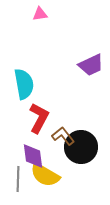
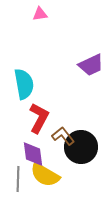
purple diamond: moved 2 px up
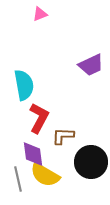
pink triangle: rotated 14 degrees counterclockwise
cyan semicircle: moved 1 px down
brown L-shape: rotated 50 degrees counterclockwise
black circle: moved 10 px right, 15 px down
gray line: rotated 15 degrees counterclockwise
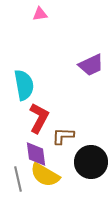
pink triangle: rotated 14 degrees clockwise
purple diamond: moved 3 px right
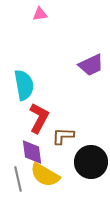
purple diamond: moved 4 px left, 2 px up
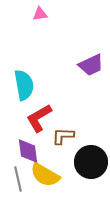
red L-shape: rotated 148 degrees counterclockwise
purple diamond: moved 4 px left, 1 px up
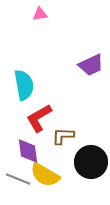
gray line: rotated 55 degrees counterclockwise
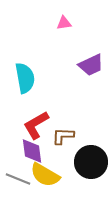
pink triangle: moved 24 px right, 9 px down
cyan semicircle: moved 1 px right, 7 px up
red L-shape: moved 3 px left, 7 px down
purple diamond: moved 4 px right
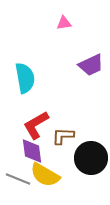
black circle: moved 4 px up
